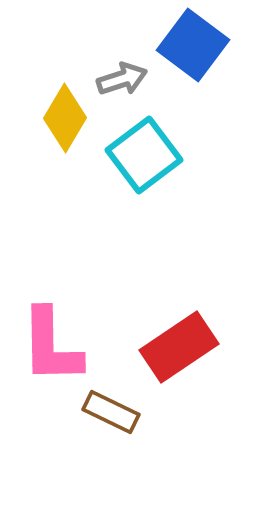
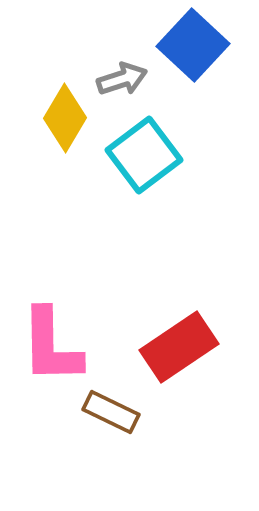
blue square: rotated 6 degrees clockwise
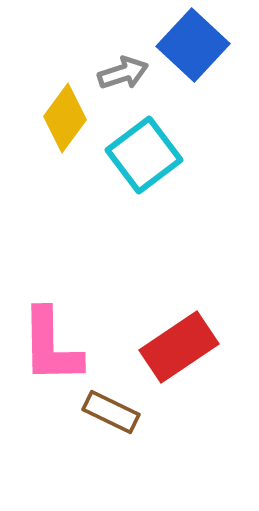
gray arrow: moved 1 px right, 6 px up
yellow diamond: rotated 6 degrees clockwise
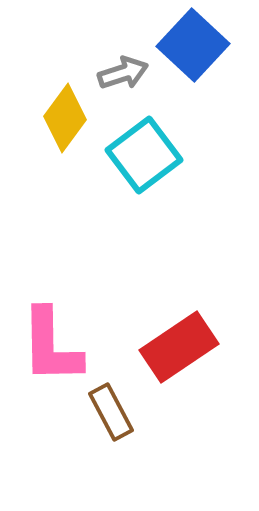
brown rectangle: rotated 36 degrees clockwise
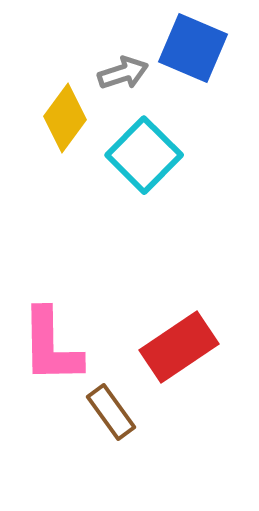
blue square: moved 3 px down; rotated 20 degrees counterclockwise
cyan square: rotated 8 degrees counterclockwise
brown rectangle: rotated 8 degrees counterclockwise
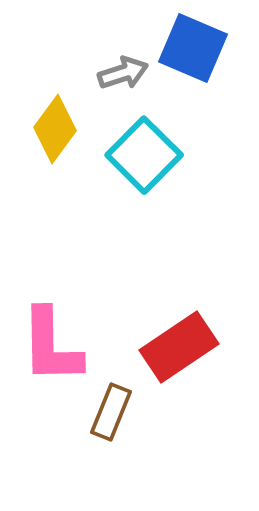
yellow diamond: moved 10 px left, 11 px down
brown rectangle: rotated 58 degrees clockwise
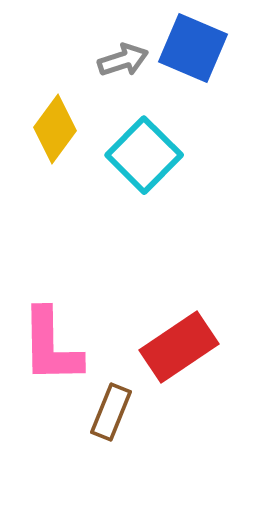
gray arrow: moved 13 px up
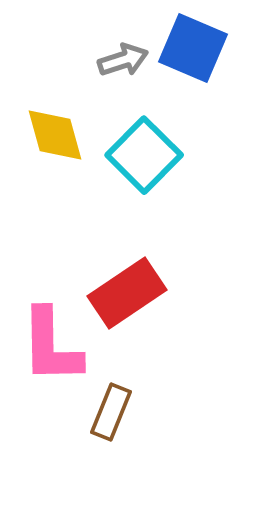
yellow diamond: moved 6 px down; rotated 52 degrees counterclockwise
red rectangle: moved 52 px left, 54 px up
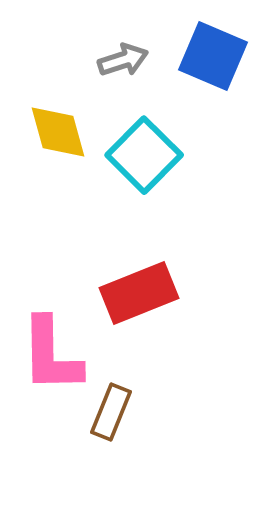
blue square: moved 20 px right, 8 px down
yellow diamond: moved 3 px right, 3 px up
red rectangle: moved 12 px right; rotated 12 degrees clockwise
pink L-shape: moved 9 px down
